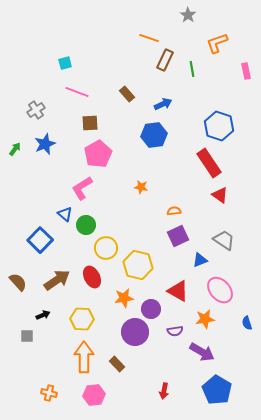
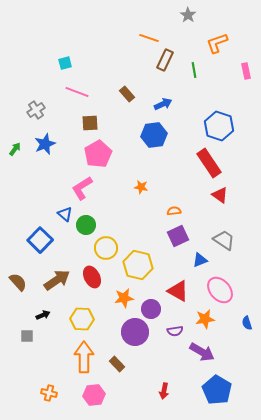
green line at (192, 69): moved 2 px right, 1 px down
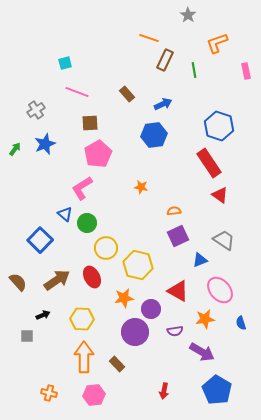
green circle at (86, 225): moved 1 px right, 2 px up
blue semicircle at (247, 323): moved 6 px left
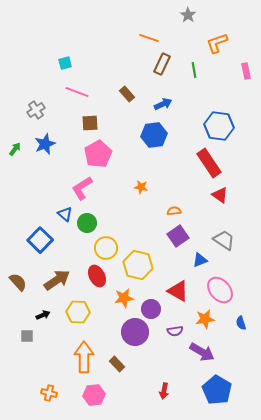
brown rectangle at (165, 60): moved 3 px left, 4 px down
blue hexagon at (219, 126): rotated 12 degrees counterclockwise
purple square at (178, 236): rotated 10 degrees counterclockwise
red ellipse at (92, 277): moved 5 px right, 1 px up
yellow hexagon at (82, 319): moved 4 px left, 7 px up
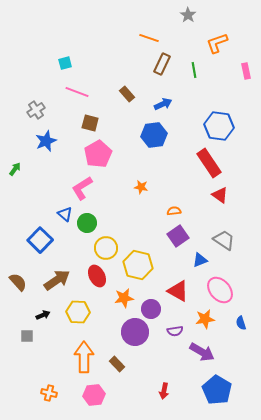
brown square at (90, 123): rotated 18 degrees clockwise
blue star at (45, 144): moved 1 px right, 3 px up
green arrow at (15, 149): moved 20 px down
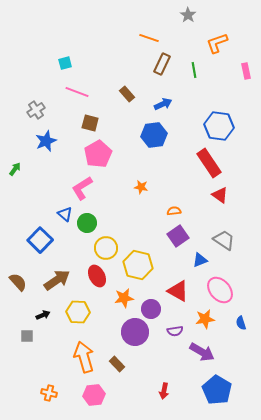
orange arrow at (84, 357): rotated 16 degrees counterclockwise
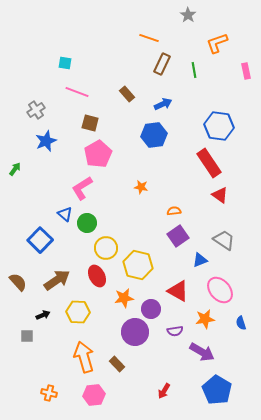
cyan square at (65, 63): rotated 24 degrees clockwise
red arrow at (164, 391): rotated 21 degrees clockwise
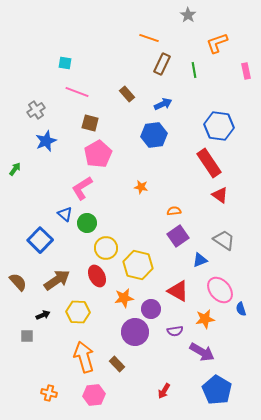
blue semicircle at (241, 323): moved 14 px up
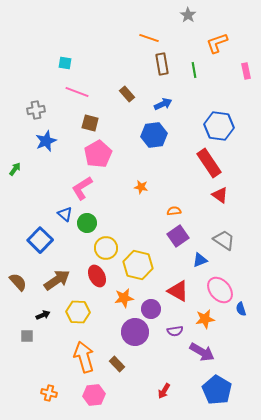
brown rectangle at (162, 64): rotated 35 degrees counterclockwise
gray cross at (36, 110): rotated 24 degrees clockwise
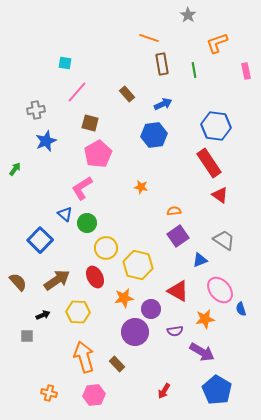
pink line at (77, 92): rotated 70 degrees counterclockwise
blue hexagon at (219, 126): moved 3 px left
red ellipse at (97, 276): moved 2 px left, 1 px down
